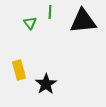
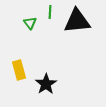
black triangle: moved 6 px left
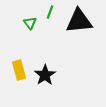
green line: rotated 16 degrees clockwise
black triangle: moved 2 px right
black star: moved 1 px left, 9 px up
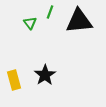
yellow rectangle: moved 5 px left, 10 px down
